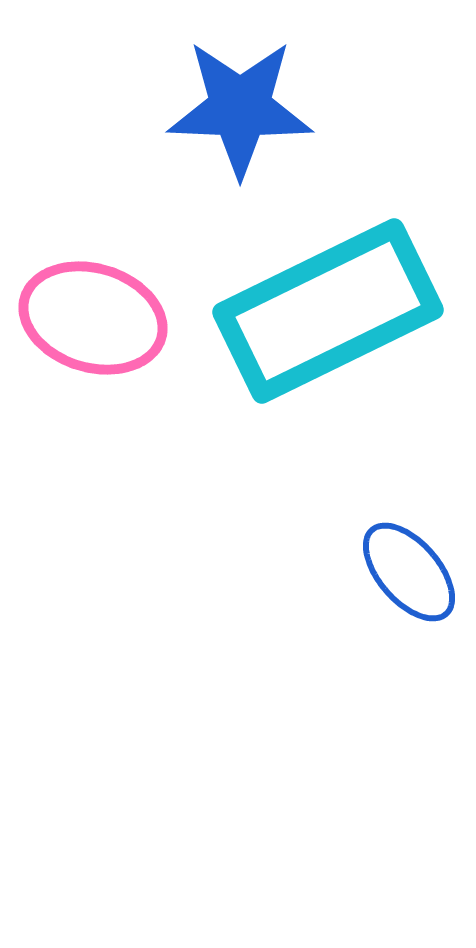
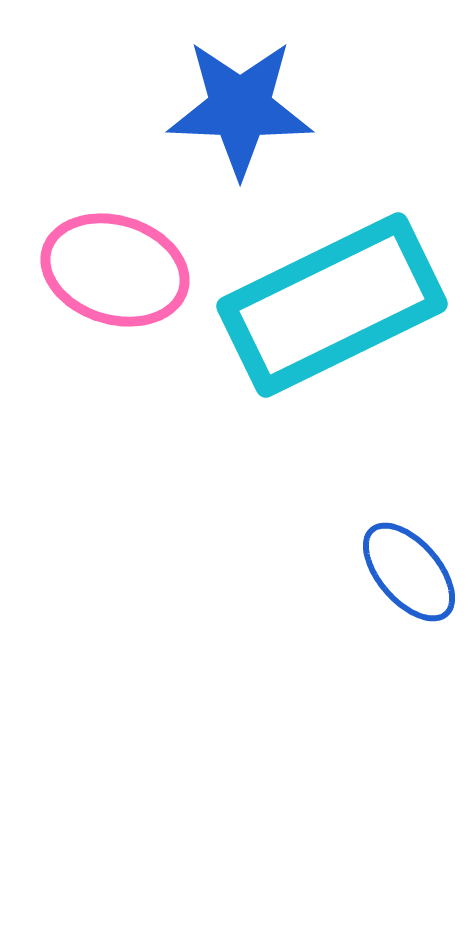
cyan rectangle: moved 4 px right, 6 px up
pink ellipse: moved 22 px right, 48 px up
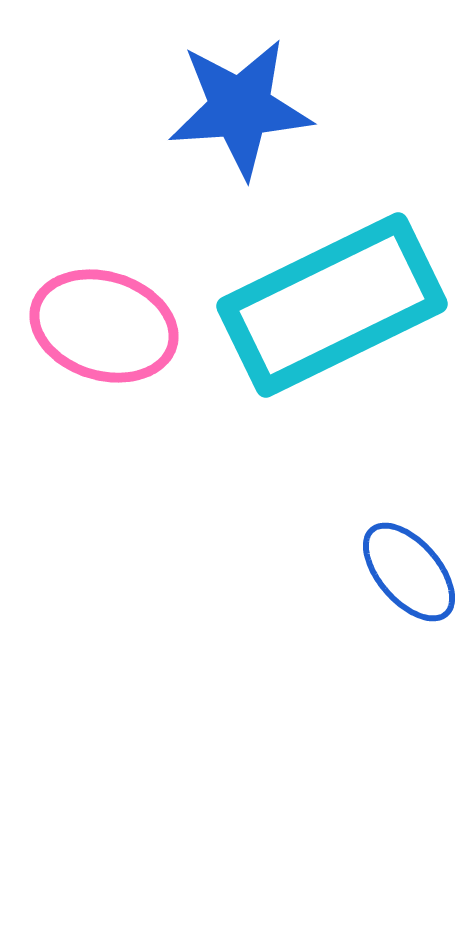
blue star: rotated 6 degrees counterclockwise
pink ellipse: moved 11 px left, 56 px down
